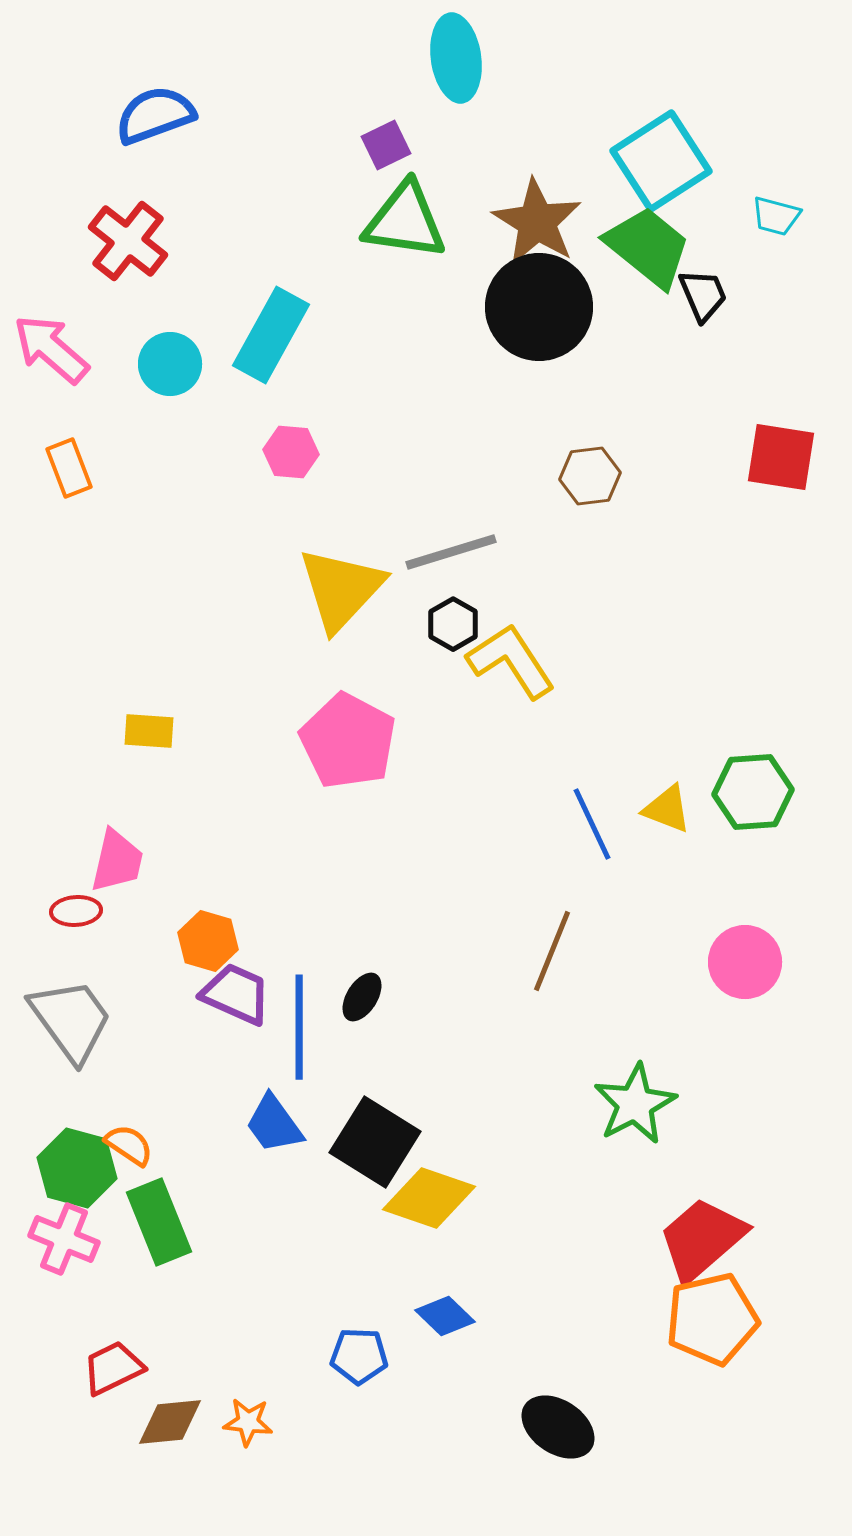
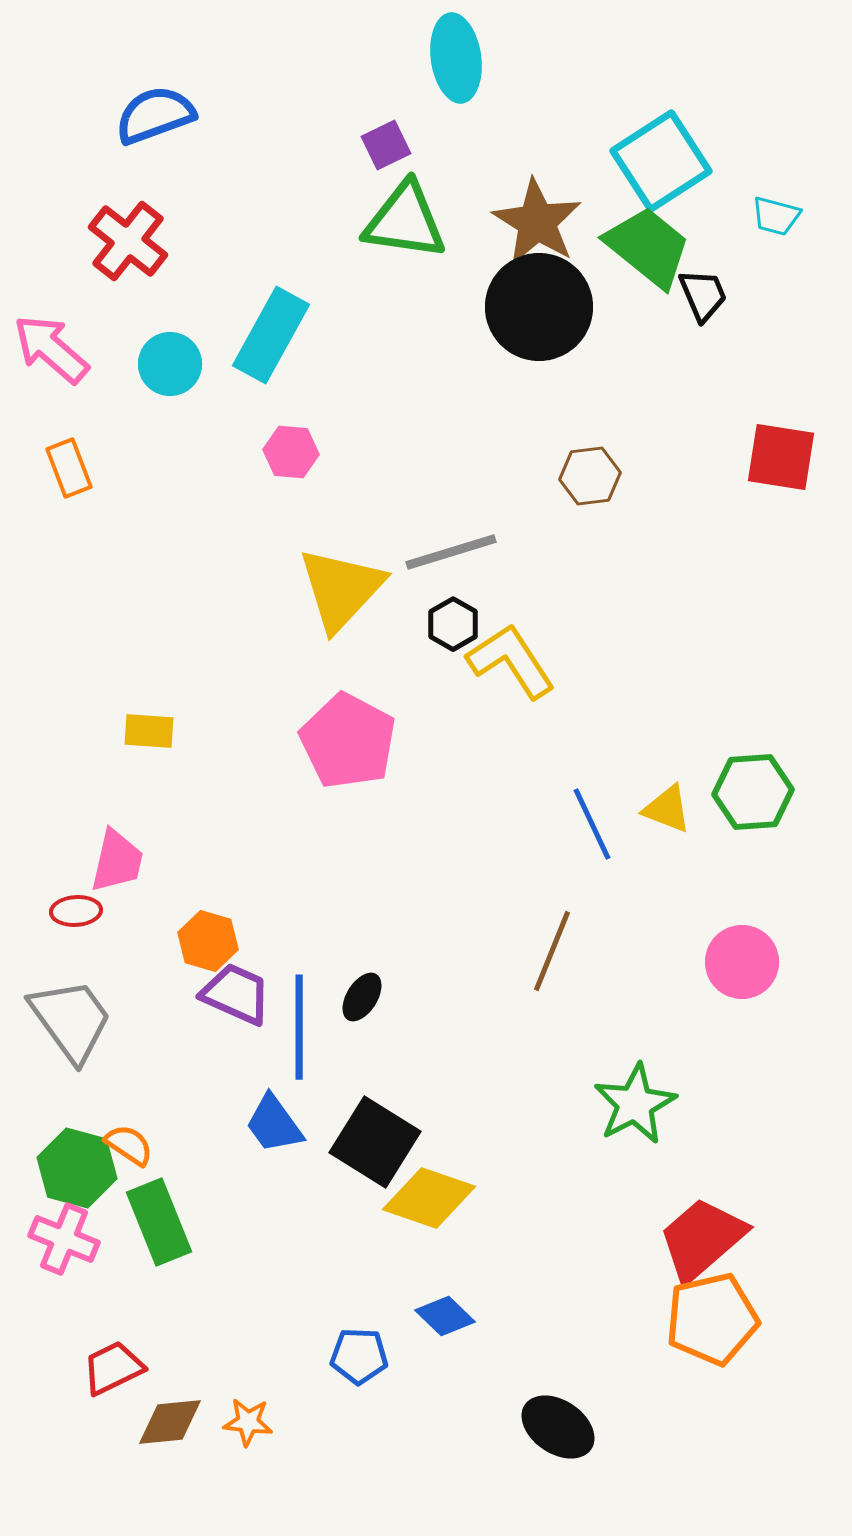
pink circle at (745, 962): moved 3 px left
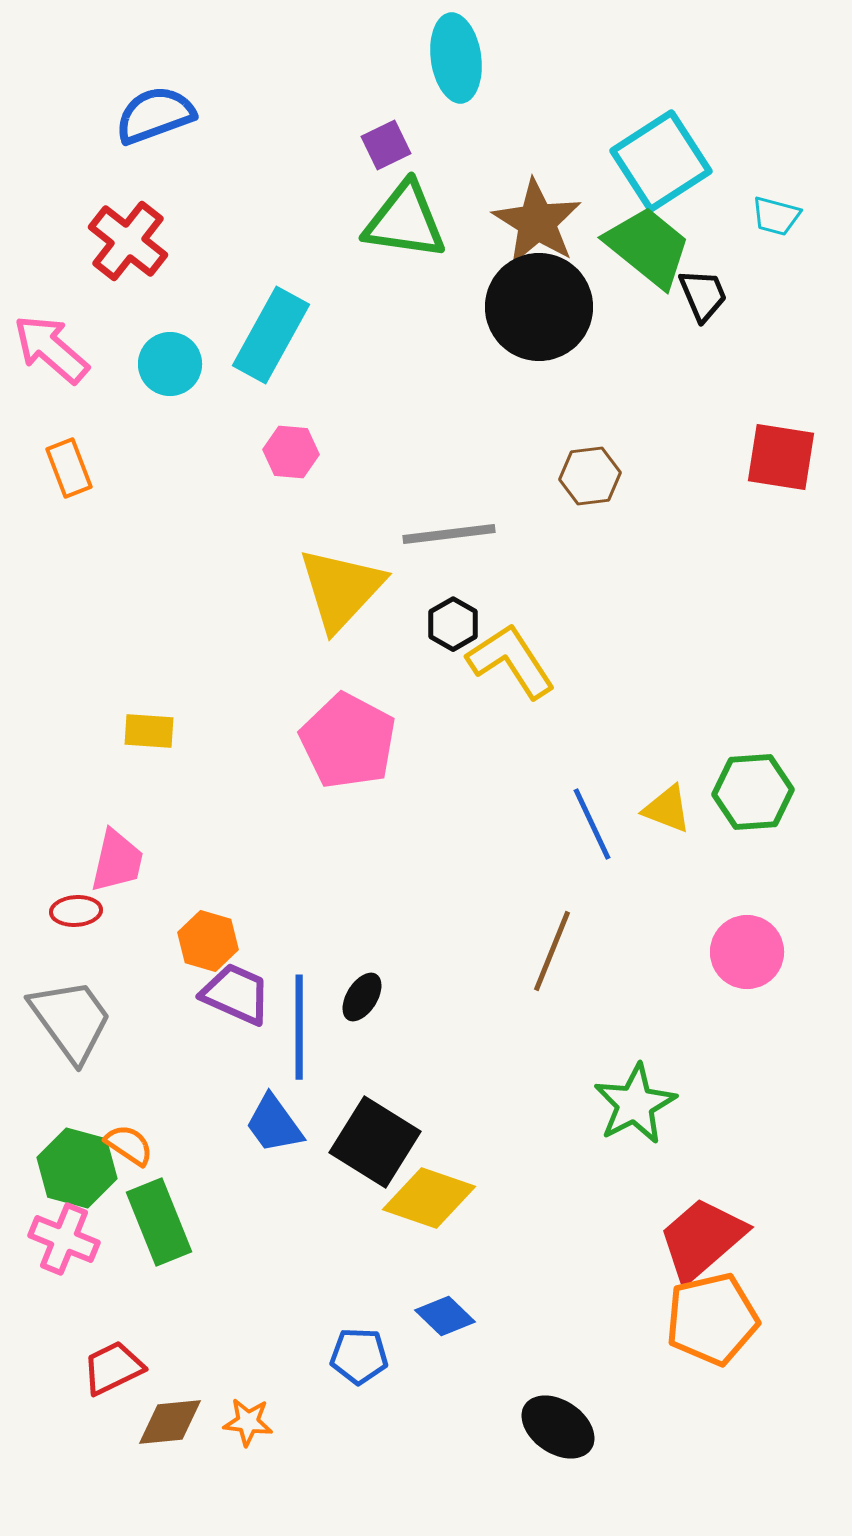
gray line at (451, 552): moved 2 px left, 18 px up; rotated 10 degrees clockwise
pink circle at (742, 962): moved 5 px right, 10 px up
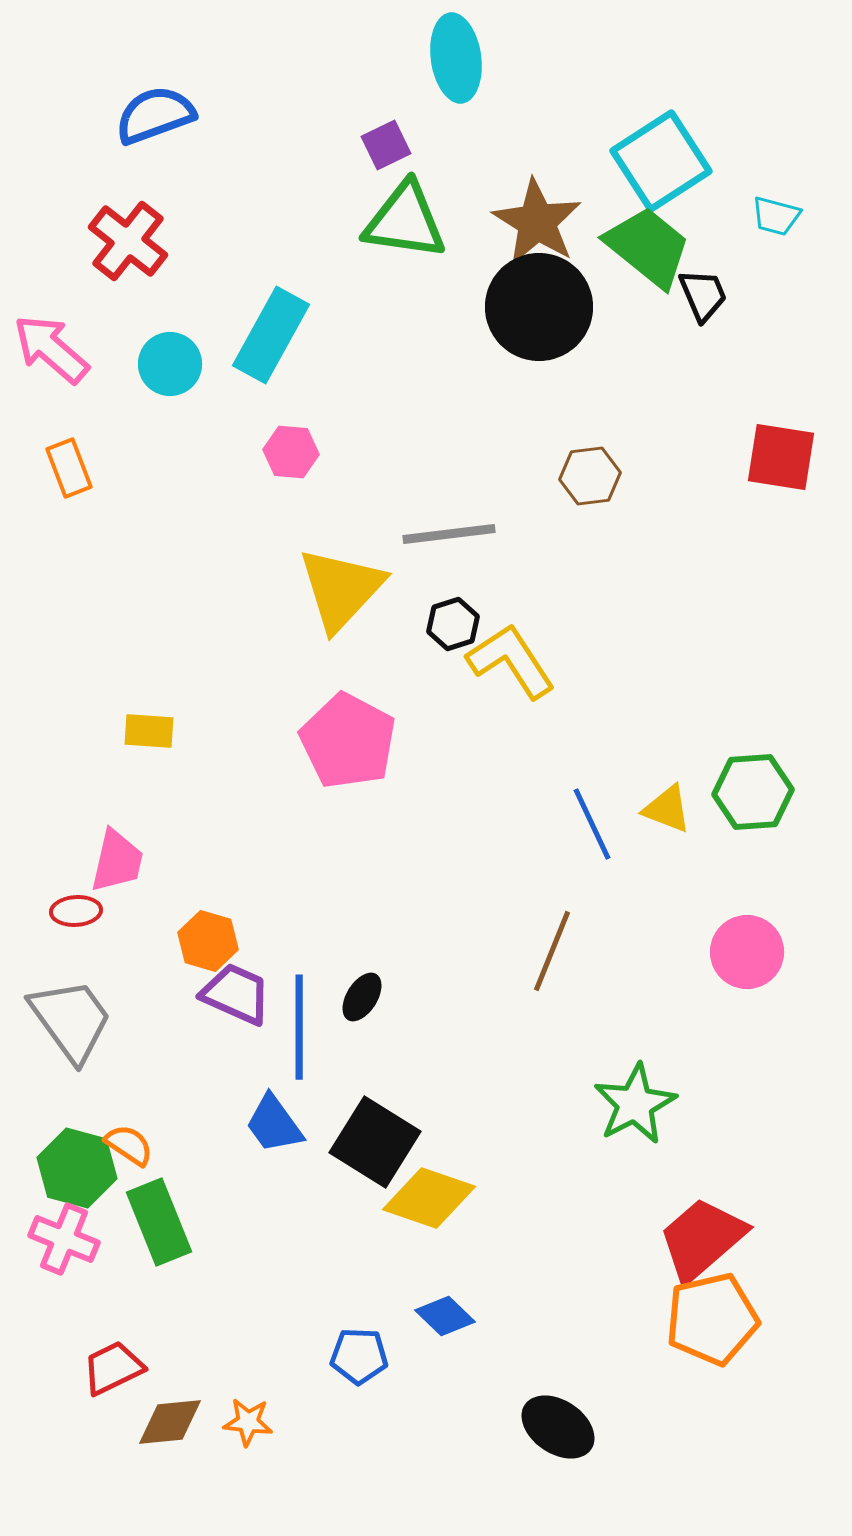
black hexagon at (453, 624): rotated 12 degrees clockwise
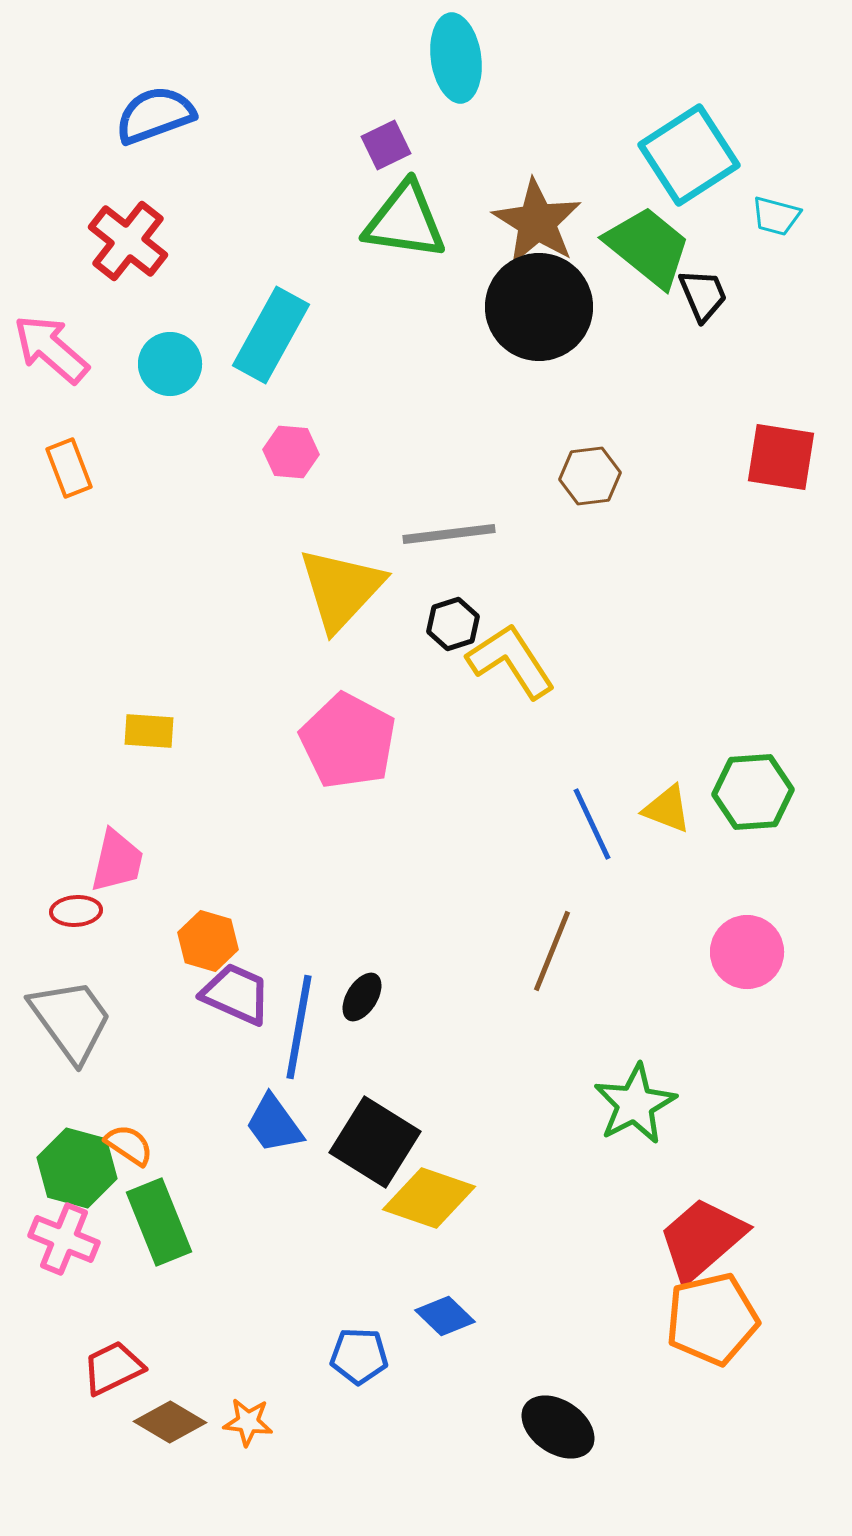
cyan square at (661, 161): moved 28 px right, 6 px up
blue line at (299, 1027): rotated 10 degrees clockwise
brown diamond at (170, 1422): rotated 36 degrees clockwise
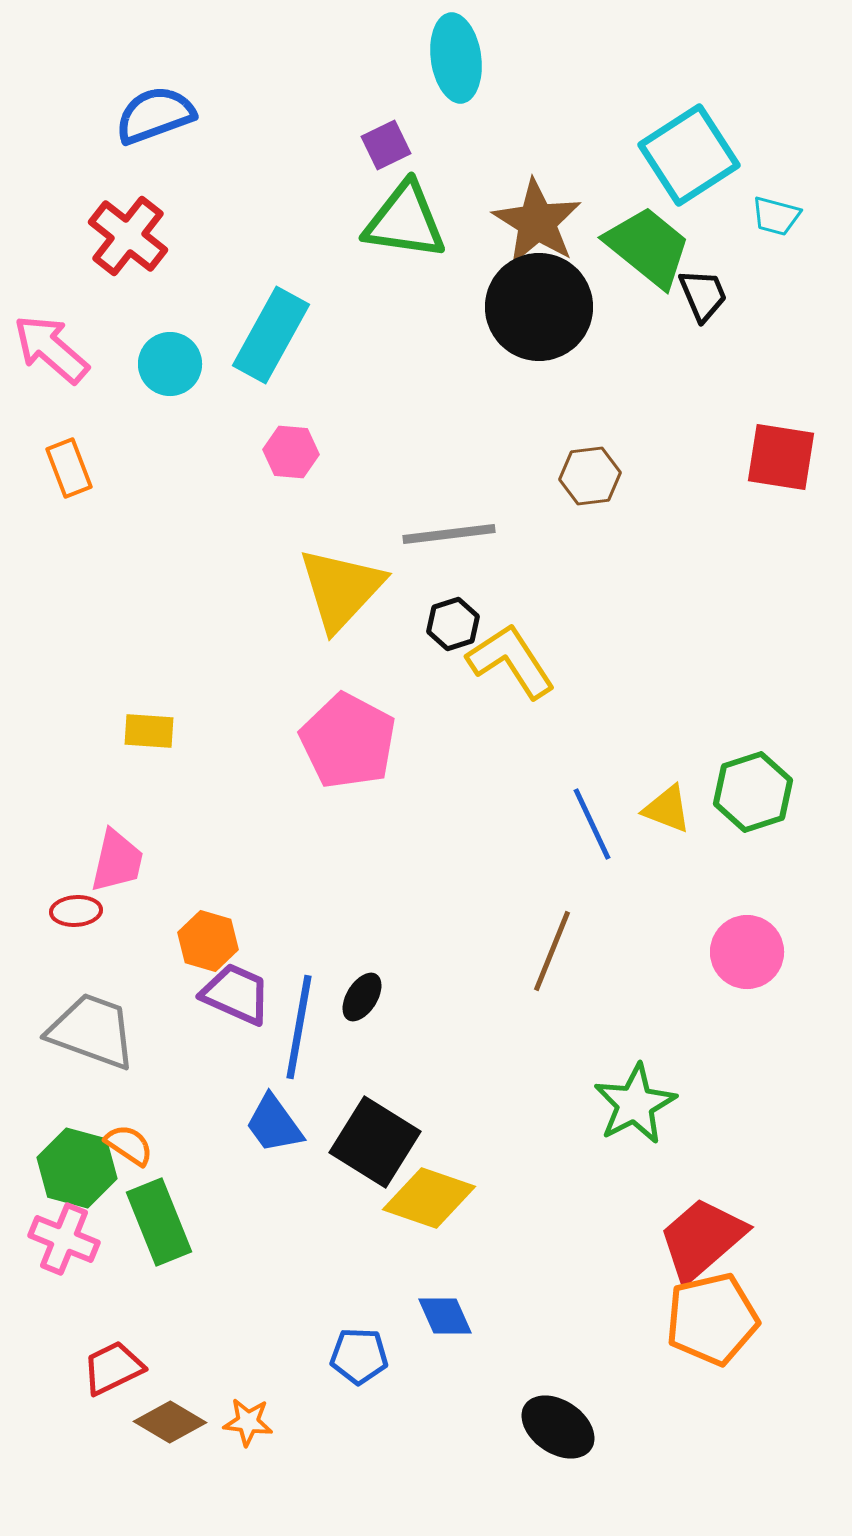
red cross at (128, 241): moved 5 px up
green hexagon at (753, 792): rotated 14 degrees counterclockwise
gray trapezoid at (71, 1020): moved 21 px right, 11 px down; rotated 34 degrees counterclockwise
blue diamond at (445, 1316): rotated 22 degrees clockwise
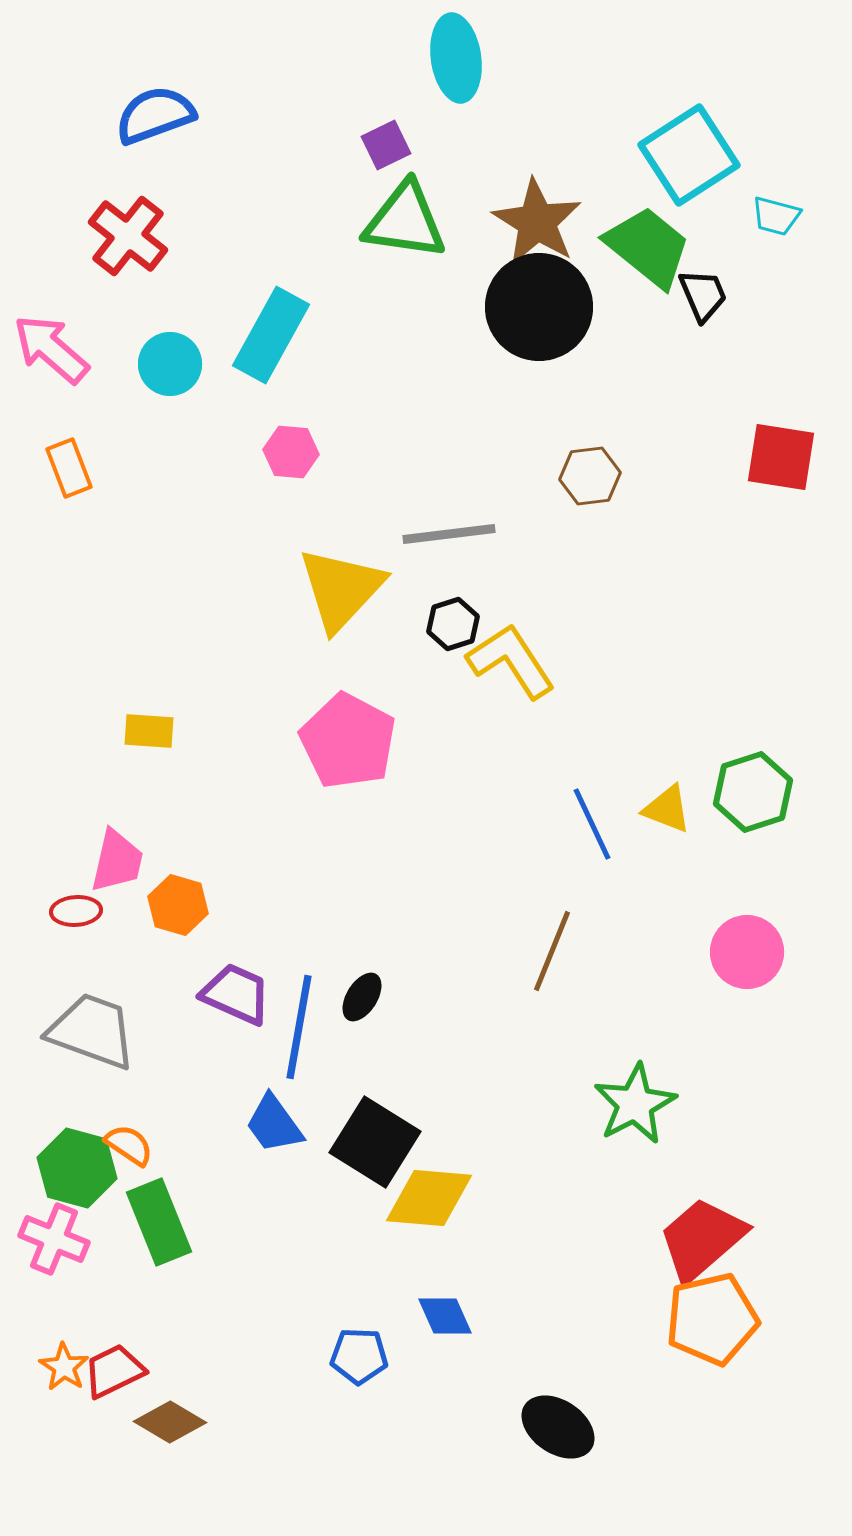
orange hexagon at (208, 941): moved 30 px left, 36 px up
yellow diamond at (429, 1198): rotated 14 degrees counterclockwise
pink cross at (64, 1239): moved 10 px left
red trapezoid at (113, 1368): moved 1 px right, 3 px down
orange star at (248, 1422): moved 184 px left, 55 px up; rotated 27 degrees clockwise
